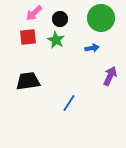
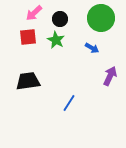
blue arrow: rotated 40 degrees clockwise
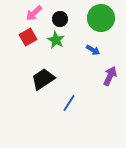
red square: rotated 24 degrees counterclockwise
blue arrow: moved 1 px right, 2 px down
black trapezoid: moved 15 px right, 2 px up; rotated 25 degrees counterclockwise
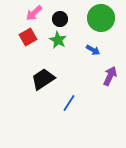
green star: moved 2 px right
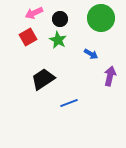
pink arrow: rotated 18 degrees clockwise
blue arrow: moved 2 px left, 4 px down
purple arrow: rotated 12 degrees counterclockwise
blue line: rotated 36 degrees clockwise
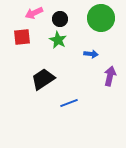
red square: moved 6 px left; rotated 24 degrees clockwise
blue arrow: rotated 24 degrees counterclockwise
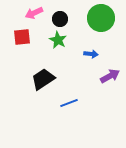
purple arrow: rotated 48 degrees clockwise
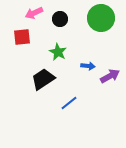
green star: moved 12 px down
blue arrow: moved 3 px left, 12 px down
blue line: rotated 18 degrees counterclockwise
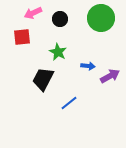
pink arrow: moved 1 px left
black trapezoid: rotated 30 degrees counterclockwise
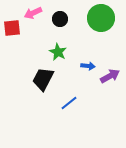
red square: moved 10 px left, 9 px up
